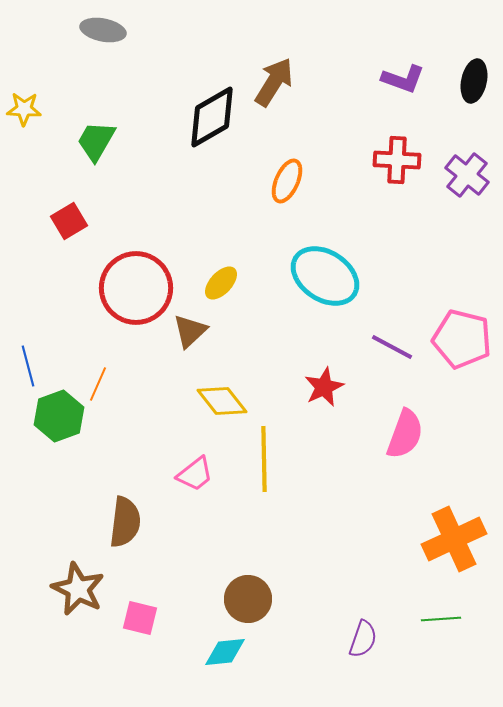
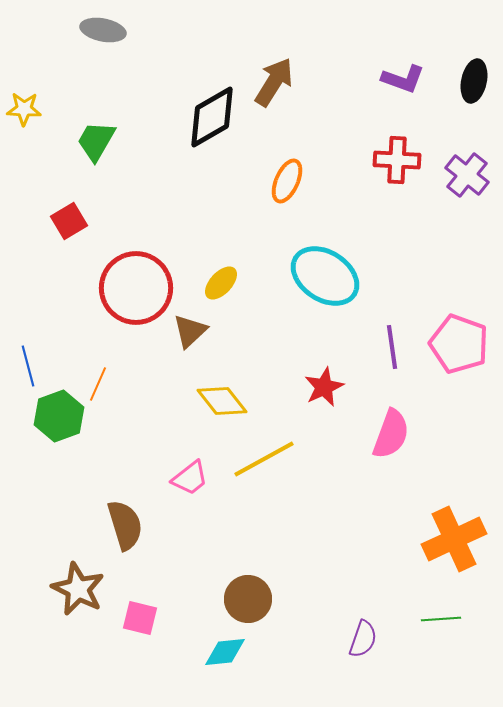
pink pentagon: moved 3 px left, 5 px down; rotated 6 degrees clockwise
purple line: rotated 54 degrees clockwise
pink semicircle: moved 14 px left
yellow line: rotated 62 degrees clockwise
pink trapezoid: moved 5 px left, 4 px down
brown semicircle: moved 3 px down; rotated 24 degrees counterclockwise
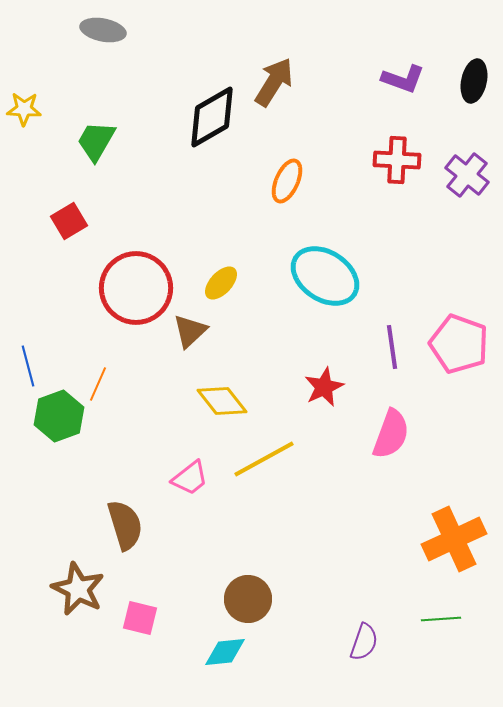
purple semicircle: moved 1 px right, 3 px down
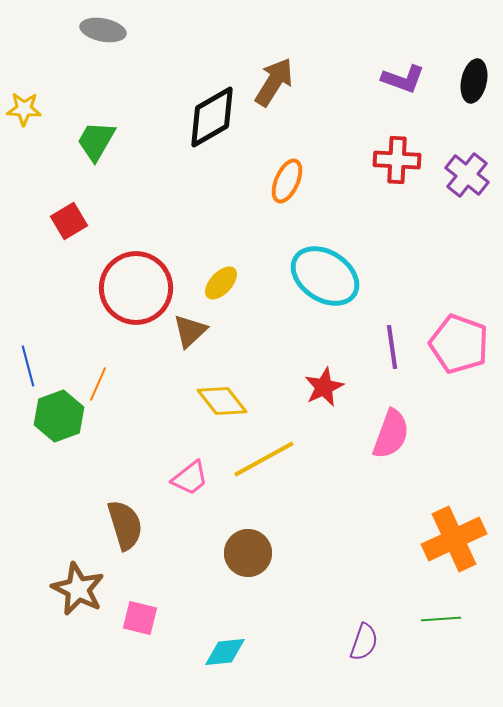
brown circle: moved 46 px up
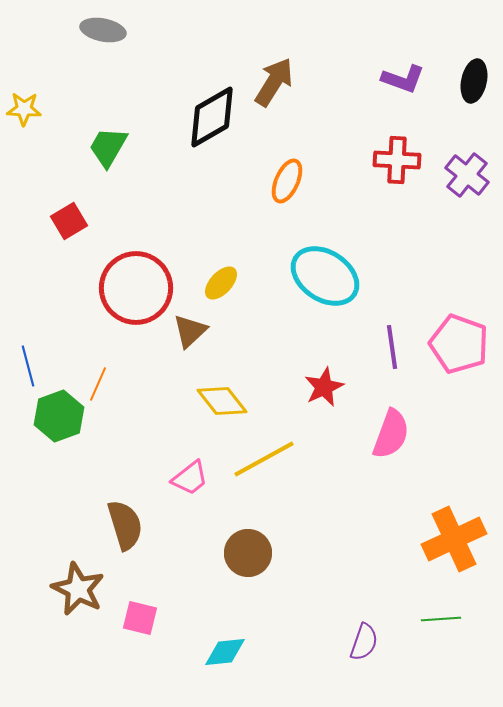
green trapezoid: moved 12 px right, 6 px down
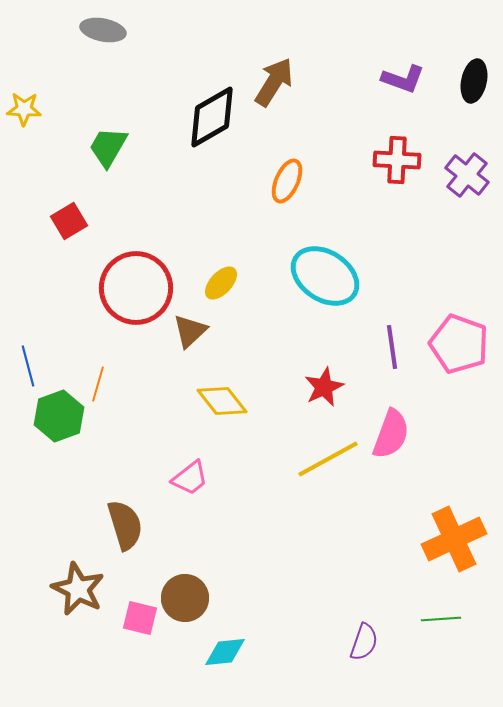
orange line: rotated 8 degrees counterclockwise
yellow line: moved 64 px right
brown circle: moved 63 px left, 45 px down
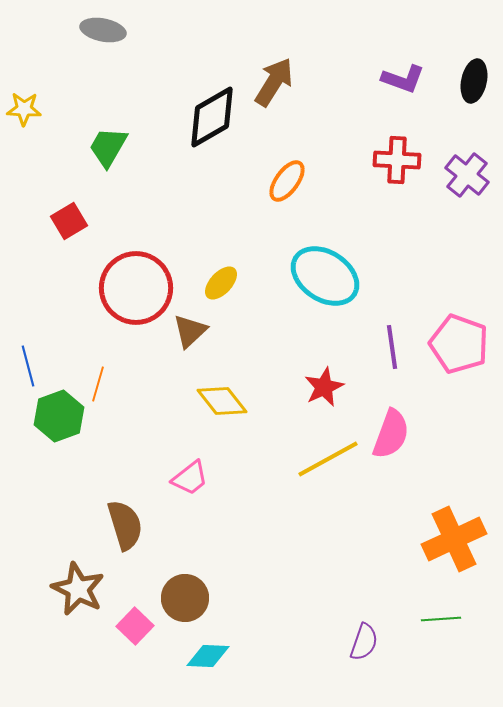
orange ellipse: rotated 12 degrees clockwise
pink square: moved 5 px left, 8 px down; rotated 30 degrees clockwise
cyan diamond: moved 17 px left, 4 px down; rotated 9 degrees clockwise
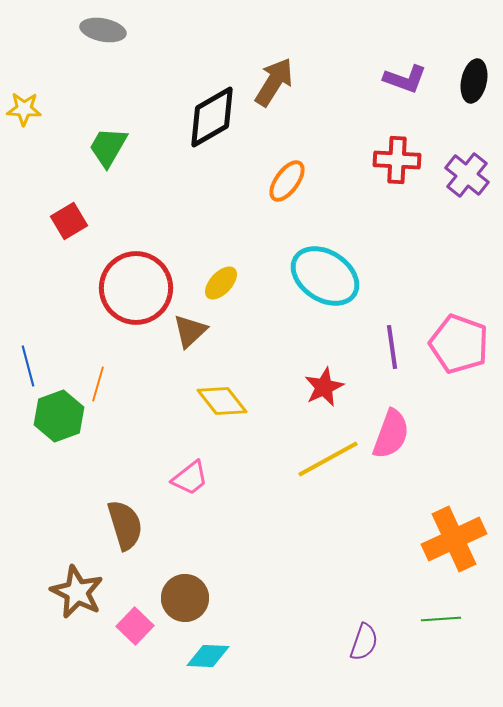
purple L-shape: moved 2 px right
brown star: moved 1 px left, 3 px down
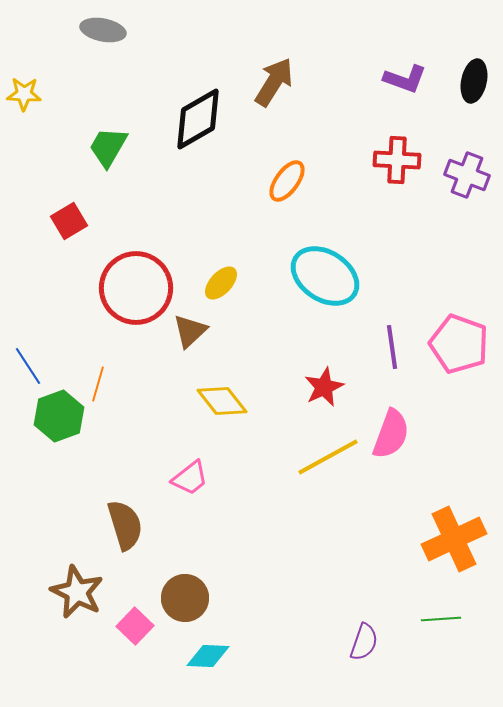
yellow star: moved 15 px up
black diamond: moved 14 px left, 2 px down
purple cross: rotated 18 degrees counterclockwise
blue line: rotated 18 degrees counterclockwise
yellow line: moved 2 px up
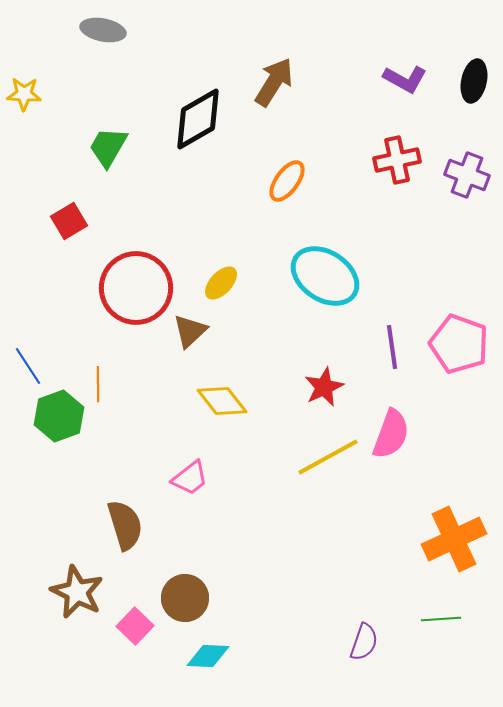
purple L-shape: rotated 9 degrees clockwise
red cross: rotated 15 degrees counterclockwise
orange line: rotated 16 degrees counterclockwise
